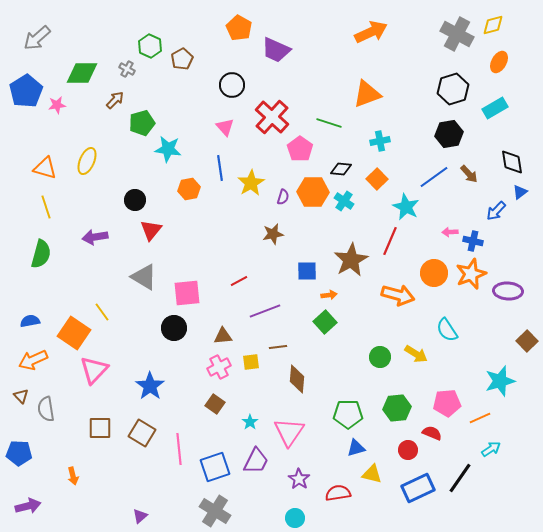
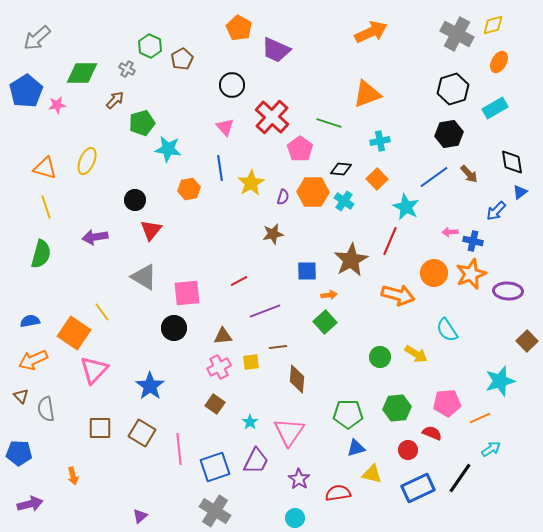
purple arrow at (28, 506): moved 2 px right, 2 px up
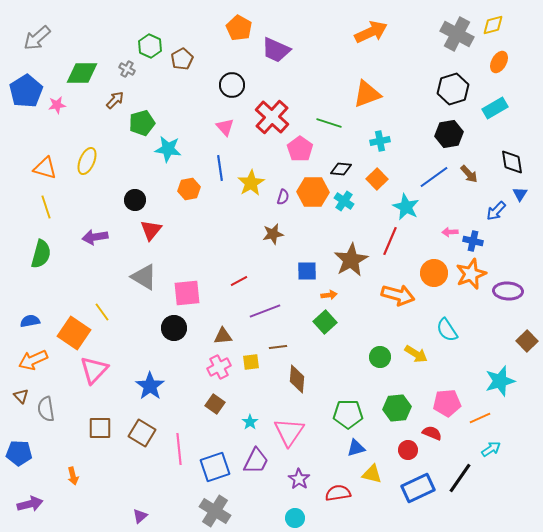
blue triangle at (520, 192): moved 2 px down; rotated 21 degrees counterclockwise
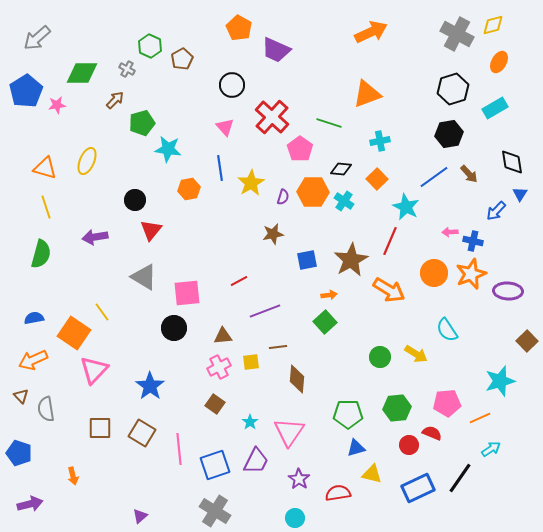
blue square at (307, 271): moved 11 px up; rotated 10 degrees counterclockwise
orange arrow at (398, 295): moved 9 px left, 5 px up; rotated 16 degrees clockwise
blue semicircle at (30, 321): moved 4 px right, 3 px up
red circle at (408, 450): moved 1 px right, 5 px up
blue pentagon at (19, 453): rotated 15 degrees clockwise
blue square at (215, 467): moved 2 px up
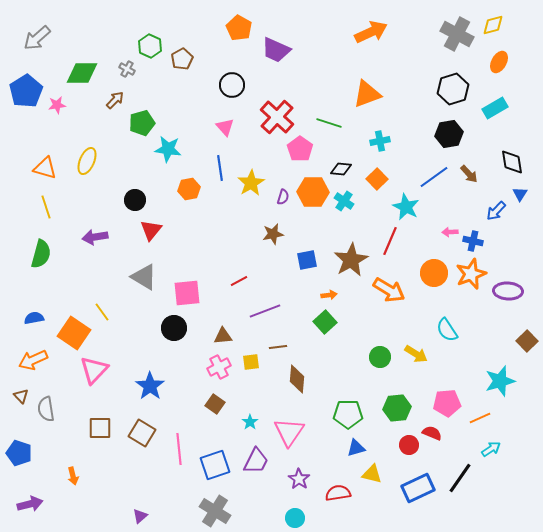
red cross at (272, 117): moved 5 px right
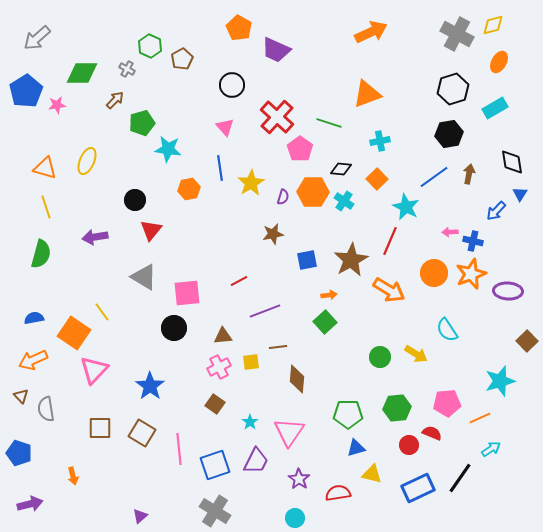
brown arrow at (469, 174): rotated 126 degrees counterclockwise
